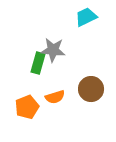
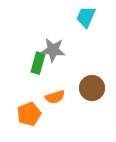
cyan trapezoid: rotated 40 degrees counterclockwise
brown circle: moved 1 px right, 1 px up
orange pentagon: moved 2 px right, 7 px down
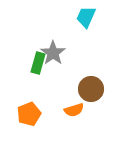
gray star: moved 3 px down; rotated 30 degrees clockwise
brown circle: moved 1 px left, 1 px down
orange semicircle: moved 19 px right, 13 px down
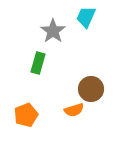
gray star: moved 22 px up
orange pentagon: moved 3 px left, 1 px down
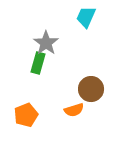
gray star: moved 7 px left, 12 px down
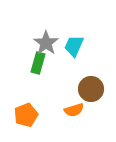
cyan trapezoid: moved 12 px left, 29 px down
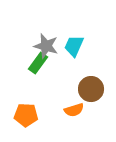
gray star: moved 3 px down; rotated 20 degrees counterclockwise
green rectangle: rotated 20 degrees clockwise
orange pentagon: rotated 25 degrees clockwise
